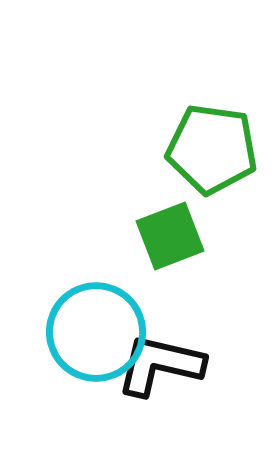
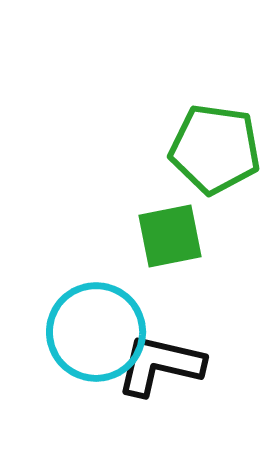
green pentagon: moved 3 px right
green square: rotated 10 degrees clockwise
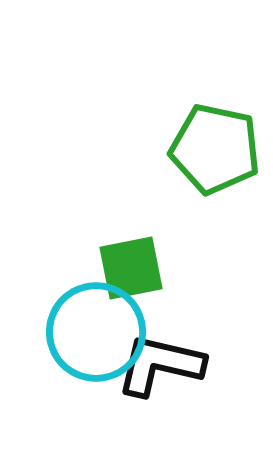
green pentagon: rotated 4 degrees clockwise
green square: moved 39 px left, 32 px down
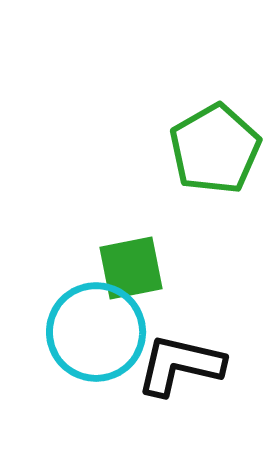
green pentagon: rotated 30 degrees clockwise
black L-shape: moved 20 px right
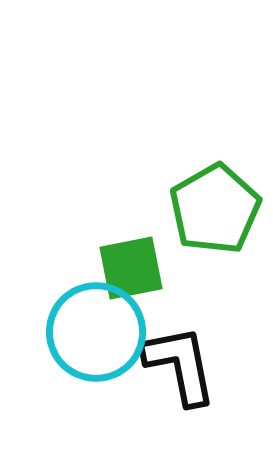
green pentagon: moved 60 px down
black L-shape: rotated 66 degrees clockwise
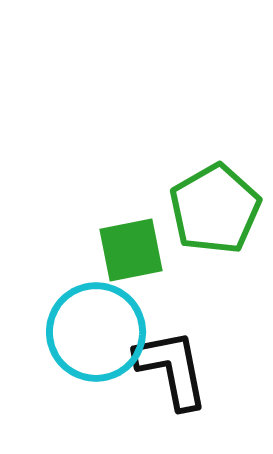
green square: moved 18 px up
black L-shape: moved 8 px left, 4 px down
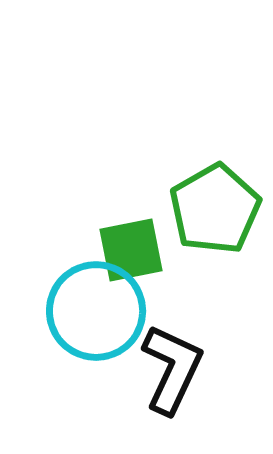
cyan circle: moved 21 px up
black L-shape: rotated 36 degrees clockwise
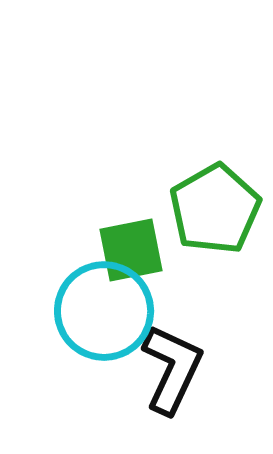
cyan circle: moved 8 px right
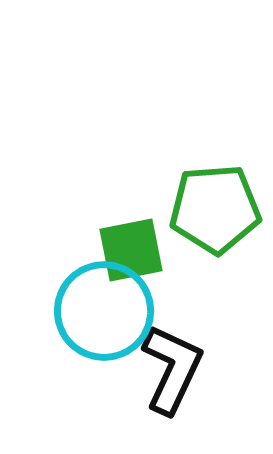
green pentagon: rotated 26 degrees clockwise
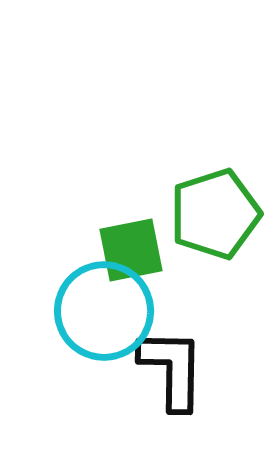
green pentagon: moved 5 px down; rotated 14 degrees counterclockwise
black L-shape: rotated 24 degrees counterclockwise
